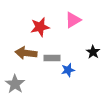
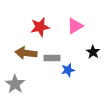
pink triangle: moved 2 px right, 6 px down
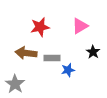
pink triangle: moved 5 px right
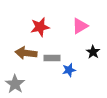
blue star: moved 1 px right
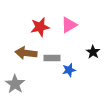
pink triangle: moved 11 px left, 1 px up
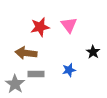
pink triangle: rotated 36 degrees counterclockwise
gray rectangle: moved 16 px left, 16 px down
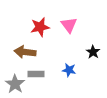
brown arrow: moved 1 px left, 1 px up
blue star: rotated 24 degrees clockwise
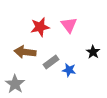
gray rectangle: moved 15 px right, 12 px up; rotated 35 degrees counterclockwise
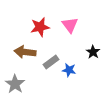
pink triangle: moved 1 px right
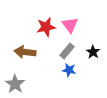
red star: moved 6 px right
gray rectangle: moved 16 px right, 11 px up; rotated 14 degrees counterclockwise
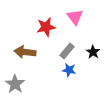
pink triangle: moved 5 px right, 8 px up
